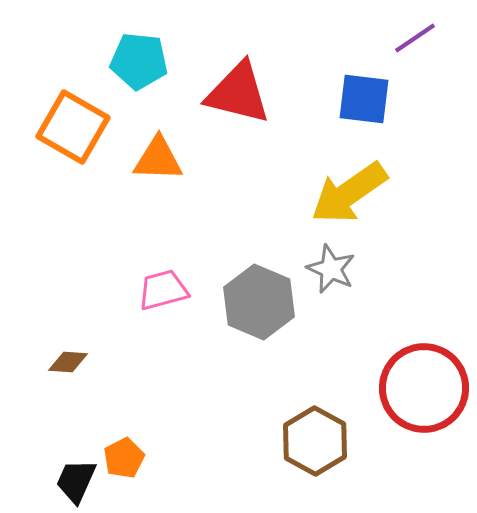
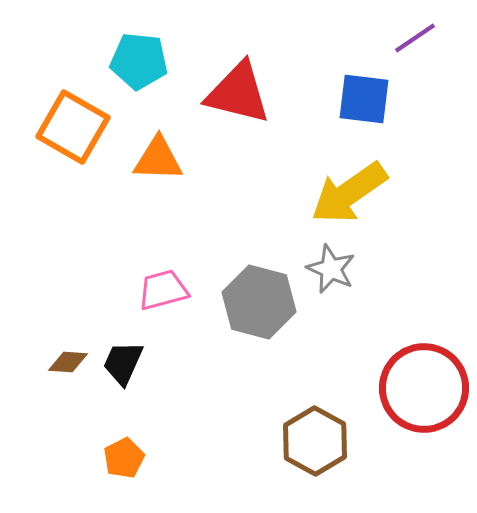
gray hexagon: rotated 8 degrees counterclockwise
black trapezoid: moved 47 px right, 118 px up
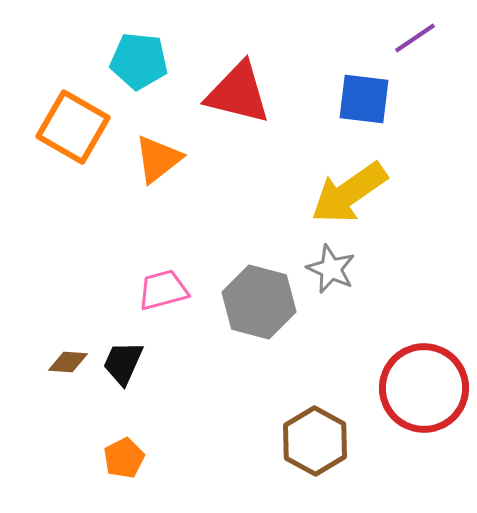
orange triangle: rotated 40 degrees counterclockwise
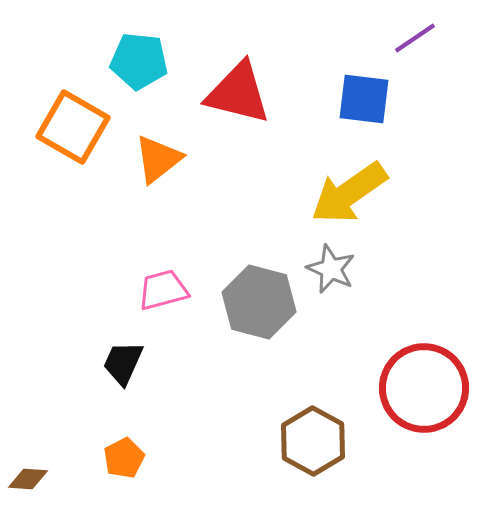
brown diamond: moved 40 px left, 117 px down
brown hexagon: moved 2 px left
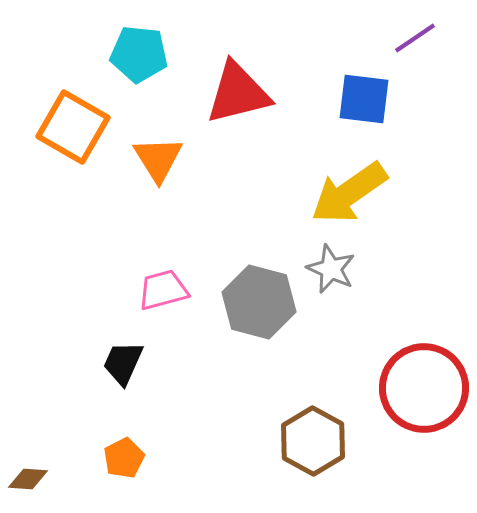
cyan pentagon: moved 7 px up
red triangle: rotated 28 degrees counterclockwise
orange triangle: rotated 24 degrees counterclockwise
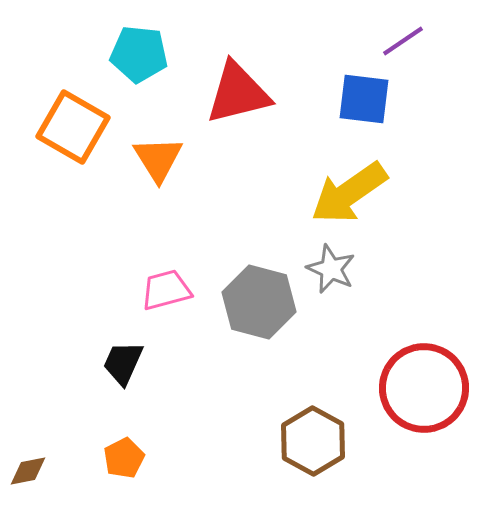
purple line: moved 12 px left, 3 px down
pink trapezoid: moved 3 px right
brown diamond: moved 8 px up; rotated 15 degrees counterclockwise
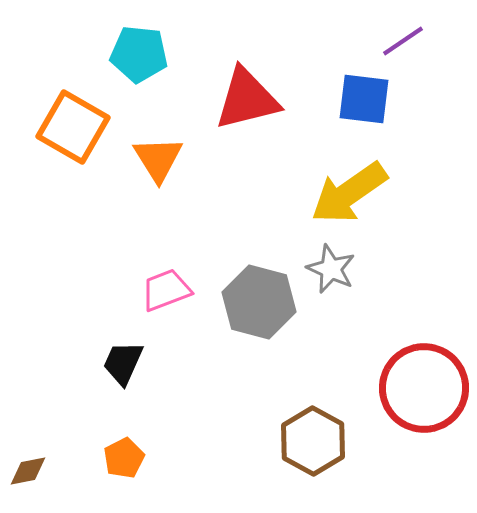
red triangle: moved 9 px right, 6 px down
pink trapezoid: rotated 6 degrees counterclockwise
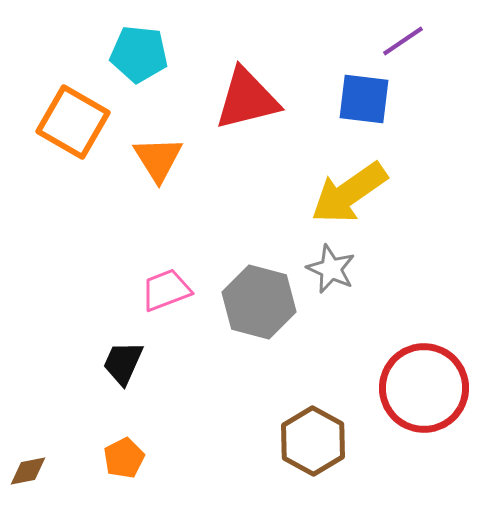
orange square: moved 5 px up
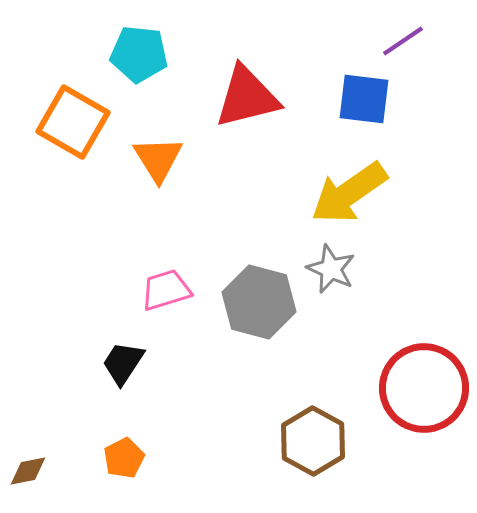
red triangle: moved 2 px up
pink trapezoid: rotated 4 degrees clockwise
black trapezoid: rotated 9 degrees clockwise
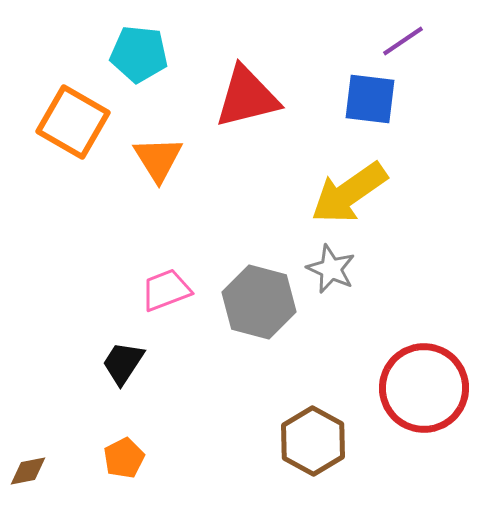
blue square: moved 6 px right
pink trapezoid: rotated 4 degrees counterclockwise
